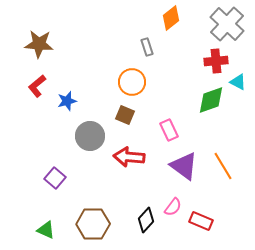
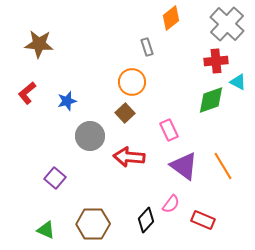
red L-shape: moved 10 px left, 7 px down
brown square: moved 2 px up; rotated 24 degrees clockwise
pink semicircle: moved 2 px left, 3 px up
red rectangle: moved 2 px right, 1 px up
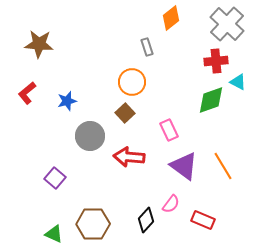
green triangle: moved 8 px right, 4 px down
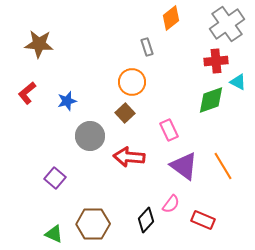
gray cross: rotated 12 degrees clockwise
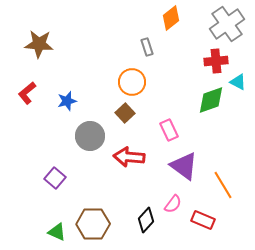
orange line: moved 19 px down
pink semicircle: moved 2 px right
green triangle: moved 3 px right, 2 px up
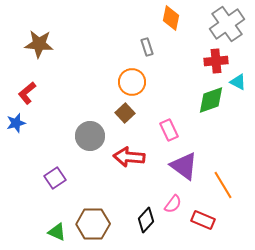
orange diamond: rotated 40 degrees counterclockwise
blue star: moved 51 px left, 22 px down
purple square: rotated 15 degrees clockwise
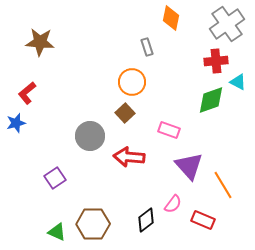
brown star: moved 1 px right, 2 px up
pink rectangle: rotated 45 degrees counterclockwise
purple triangle: moved 5 px right; rotated 12 degrees clockwise
black diamond: rotated 10 degrees clockwise
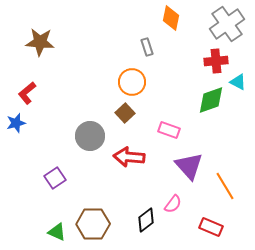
orange line: moved 2 px right, 1 px down
red rectangle: moved 8 px right, 7 px down
